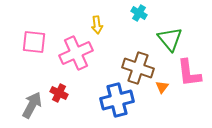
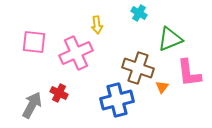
green triangle: rotated 48 degrees clockwise
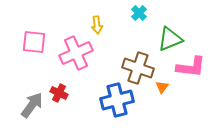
cyan cross: rotated 14 degrees clockwise
pink L-shape: moved 2 px right, 6 px up; rotated 76 degrees counterclockwise
gray arrow: rotated 8 degrees clockwise
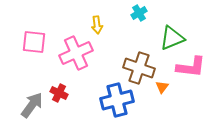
cyan cross: rotated 14 degrees clockwise
green triangle: moved 2 px right, 1 px up
brown cross: moved 1 px right
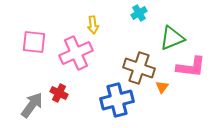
yellow arrow: moved 4 px left
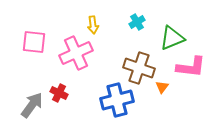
cyan cross: moved 2 px left, 9 px down
